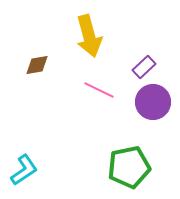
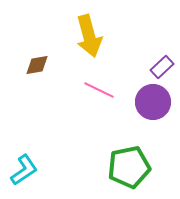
purple rectangle: moved 18 px right
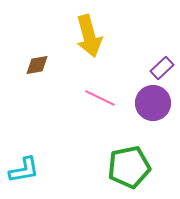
purple rectangle: moved 1 px down
pink line: moved 1 px right, 8 px down
purple circle: moved 1 px down
cyan L-shape: rotated 24 degrees clockwise
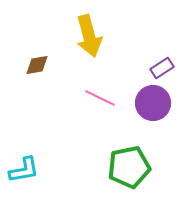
purple rectangle: rotated 10 degrees clockwise
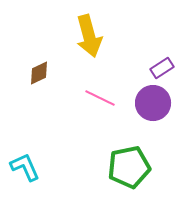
brown diamond: moved 2 px right, 8 px down; rotated 15 degrees counterclockwise
cyan L-shape: moved 1 px right, 3 px up; rotated 104 degrees counterclockwise
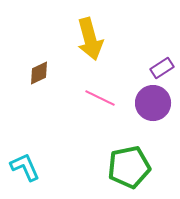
yellow arrow: moved 1 px right, 3 px down
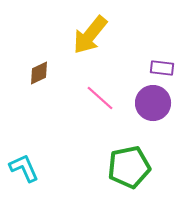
yellow arrow: moved 4 px up; rotated 54 degrees clockwise
purple rectangle: rotated 40 degrees clockwise
pink line: rotated 16 degrees clockwise
cyan L-shape: moved 1 px left, 1 px down
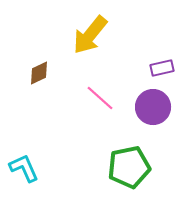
purple rectangle: rotated 20 degrees counterclockwise
purple circle: moved 4 px down
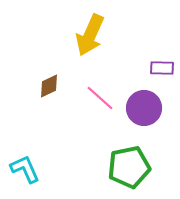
yellow arrow: rotated 15 degrees counterclockwise
purple rectangle: rotated 15 degrees clockwise
brown diamond: moved 10 px right, 13 px down
purple circle: moved 9 px left, 1 px down
cyan L-shape: moved 1 px right, 1 px down
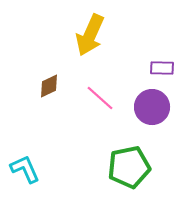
purple circle: moved 8 px right, 1 px up
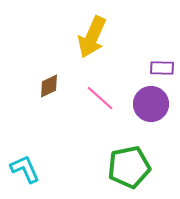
yellow arrow: moved 2 px right, 2 px down
purple circle: moved 1 px left, 3 px up
